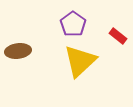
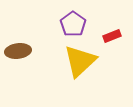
red rectangle: moved 6 px left; rotated 60 degrees counterclockwise
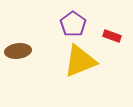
red rectangle: rotated 42 degrees clockwise
yellow triangle: rotated 21 degrees clockwise
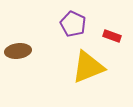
purple pentagon: rotated 10 degrees counterclockwise
yellow triangle: moved 8 px right, 6 px down
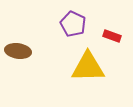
brown ellipse: rotated 15 degrees clockwise
yellow triangle: rotated 21 degrees clockwise
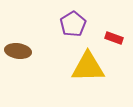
purple pentagon: rotated 15 degrees clockwise
red rectangle: moved 2 px right, 2 px down
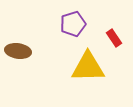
purple pentagon: rotated 15 degrees clockwise
red rectangle: rotated 36 degrees clockwise
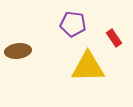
purple pentagon: rotated 25 degrees clockwise
brown ellipse: rotated 15 degrees counterclockwise
